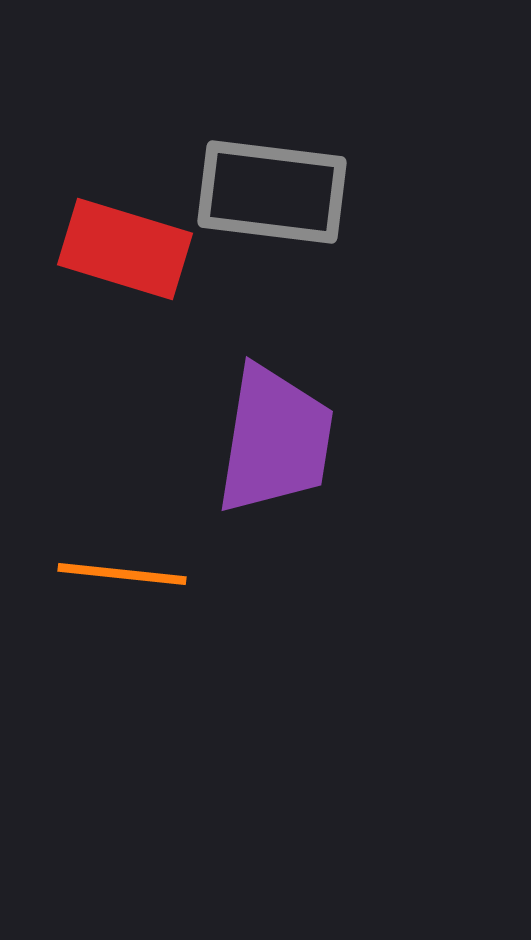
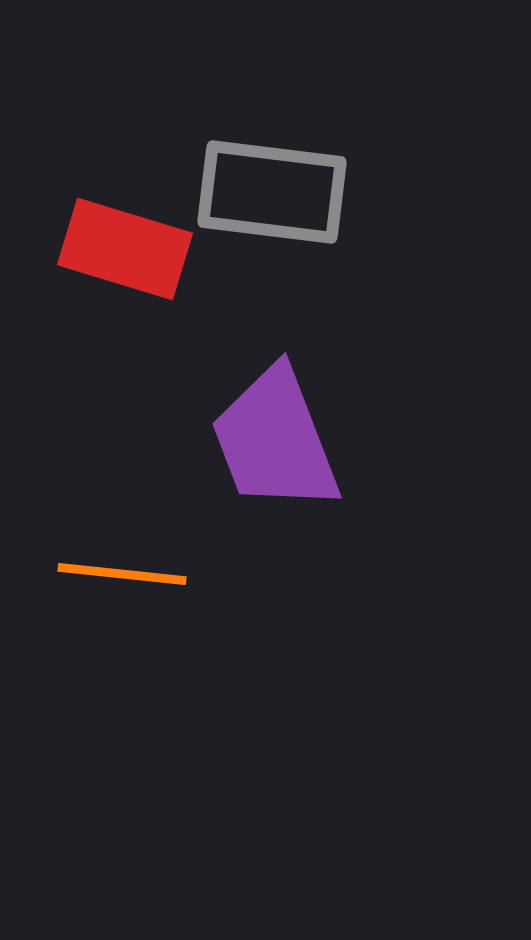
purple trapezoid: rotated 150 degrees clockwise
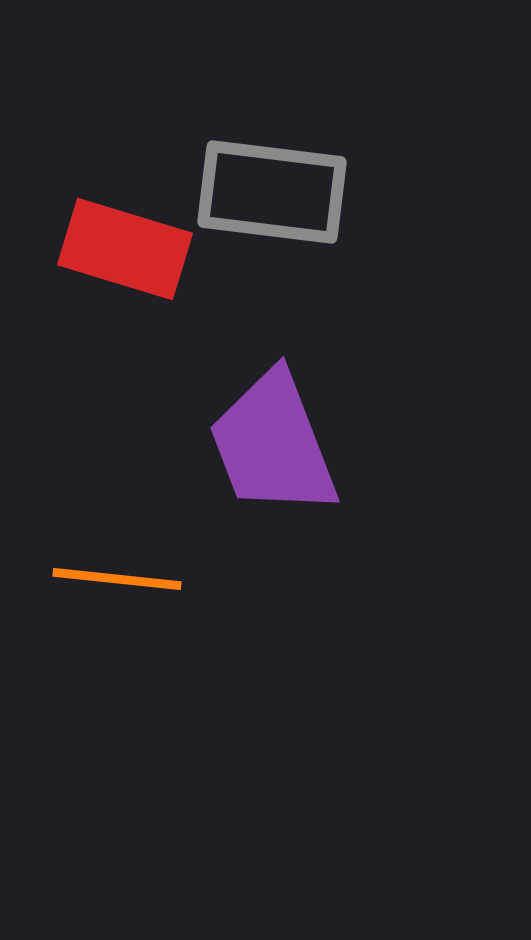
purple trapezoid: moved 2 px left, 4 px down
orange line: moved 5 px left, 5 px down
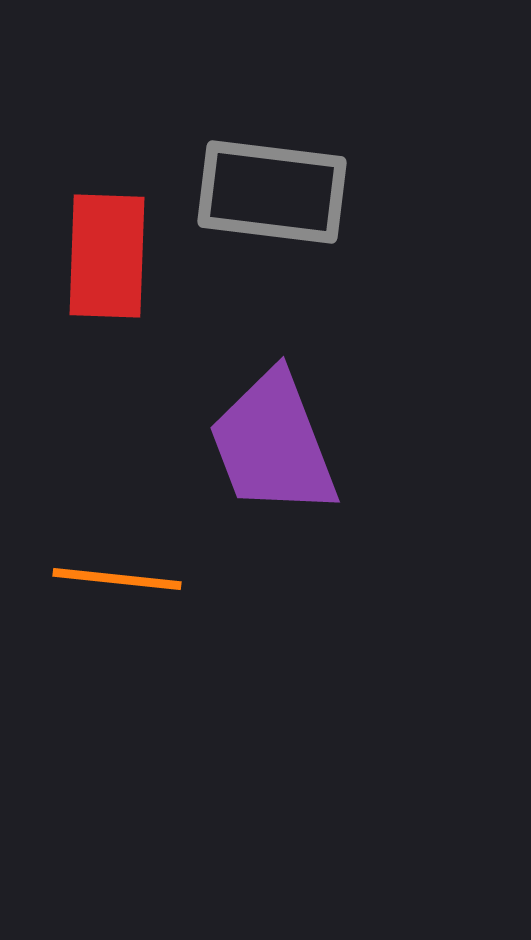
red rectangle: moved 18 px left, 7 px down; rotated 75 degrees clockwise
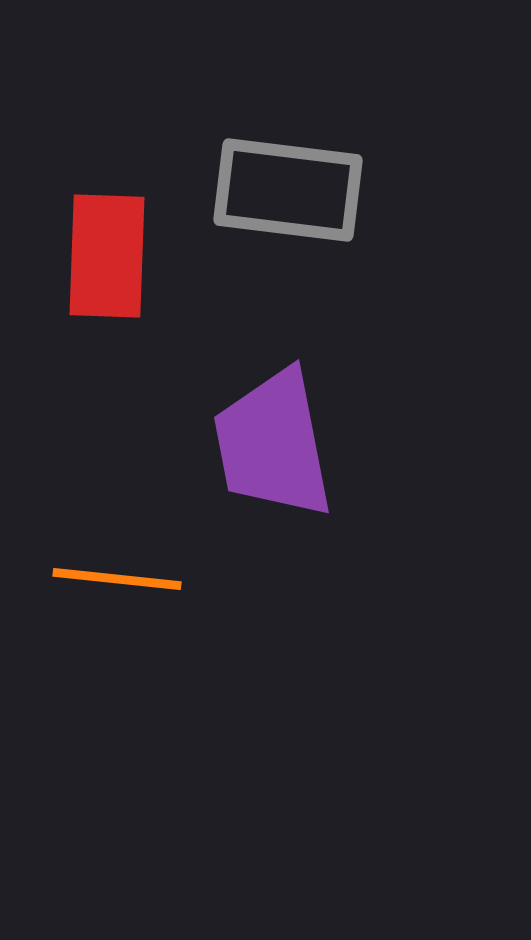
gray rectangle: moved 16 px right, 2 px up
purple trapezoid: rotated 10 degrees clockwise
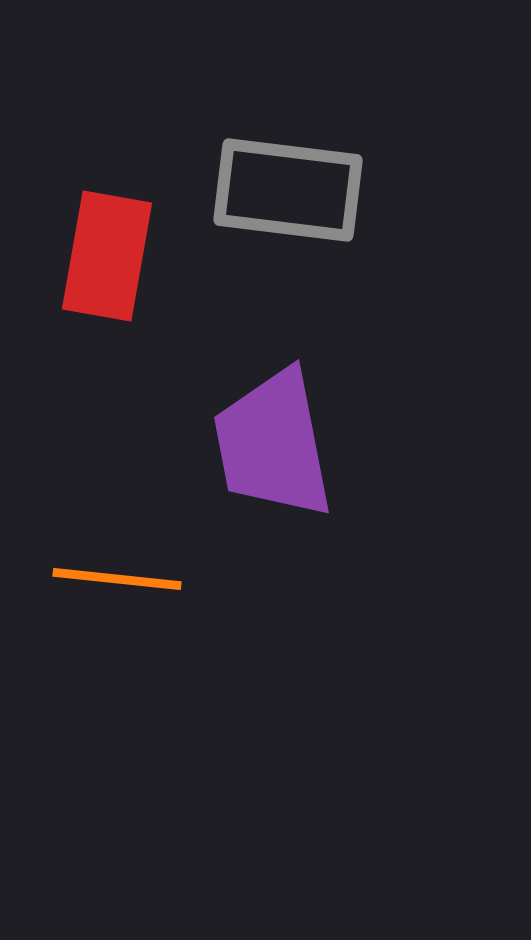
red rectangle: rotated 8 degrees clockwise
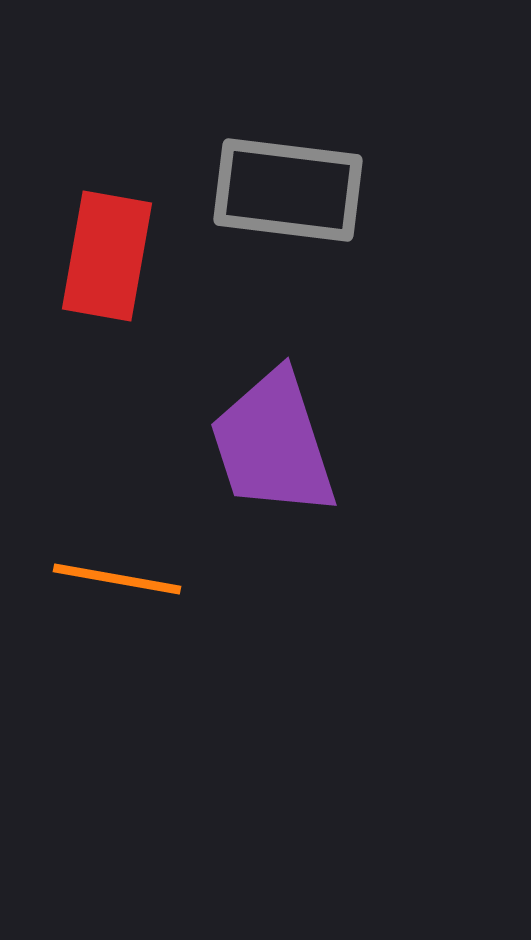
purple trapezoid: rotated 7 degrees counterclockwise
orange line: rotated 4 degrees clockwise
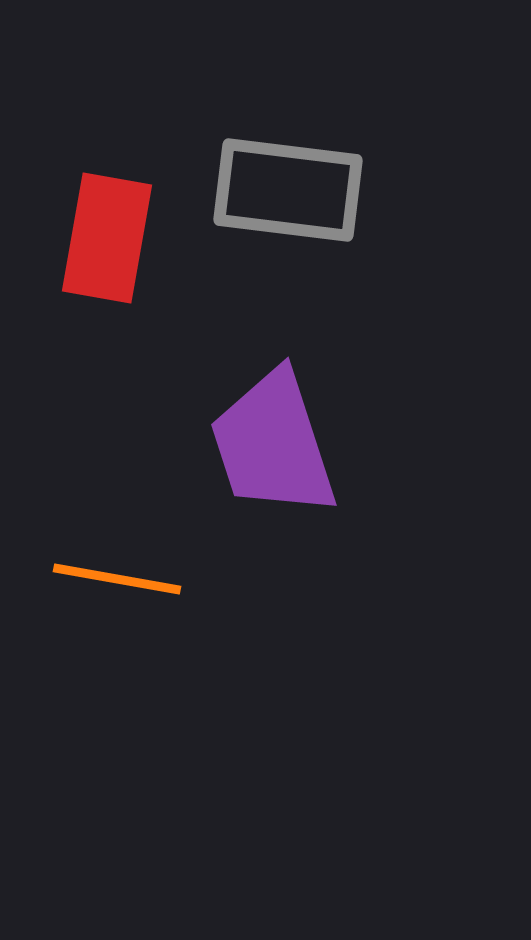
red rectangle: moved 18 px up
